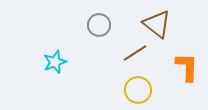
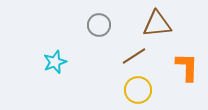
brown triangle: rotated 44 degrees counterclockwise
brown line: moved 1 px left, 3 px down
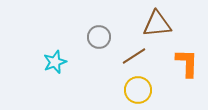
gray circle: moved 12 px down
orange L-shape: moved 4 px up
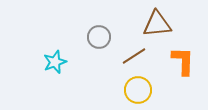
orange L-shape: moved 4 px left, 2 px up
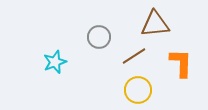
brown triangle: moved 2 px left
orange L-shape: moved 2 px left, 2 px down
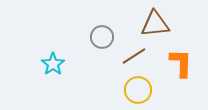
gray circle: moved 3 px right
cyan star: moved 2 px left, 2 px down; rotated 15 degrees counterclockwise
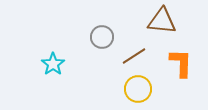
brown triangle: moved 7 px right, 3 px up; rotated 12 degrees clockwise
yellow circle: moved 1 px up
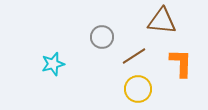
cyan star: rotated 20 degrees clockwise
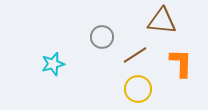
brown line: moved 1 px right, 1 px up
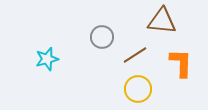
cyan star: moved 6 px left, 5 px up
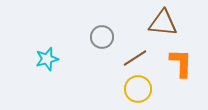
brown triangle: moved 1 px right, 2 px down
brown line: moved 3 px down
